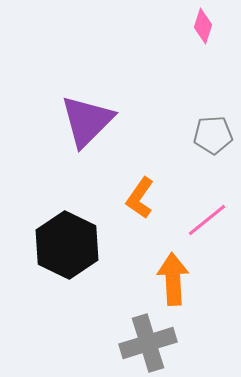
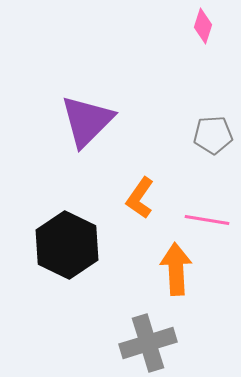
pink line: rotated 48 degrees clockwise
orange arrow: moved 3 px right, 10 px up
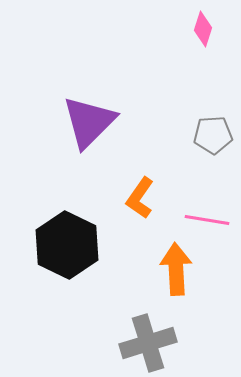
pink diamond: moved 3 px down
purple triangle: moved 2 px right, 1 px down
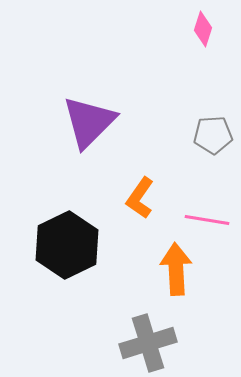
black hexagon: rotated 8 degrees clockwise
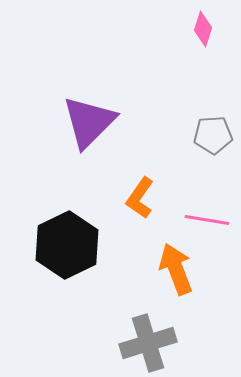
orange arrow: rotated 18 degrees counterclockwise
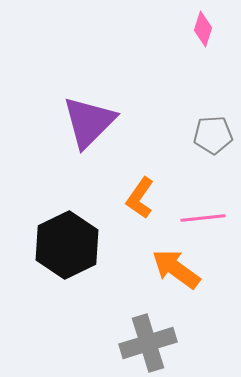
pink line: moved 4 px left, 2 px up; rotated 15 degrees counterclockwise
orange arrow: rotated 33 degrees counterclockwise
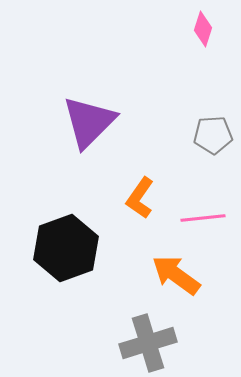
black hexagon: moved 1 px left, 3 px down; rotated 6 degrees clockwise
orange arrow: moved 6 px down
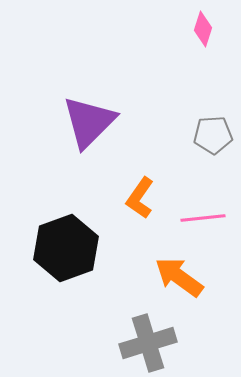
orange arrow: moved 3 px right, 2 px down
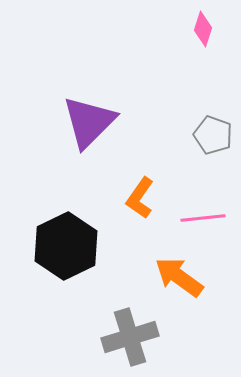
gray pentagon: rotated 24 degrees clockwise
black hexagon: moved 2 px up; rotated 6 degrees counterclockwise
gray cross: moved 18 px left, 6 px up
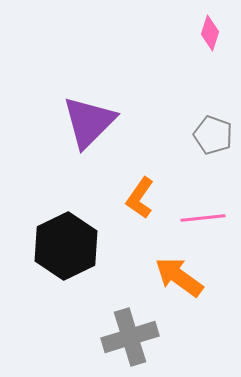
pink diamond: moved 7 px right, 4 px down
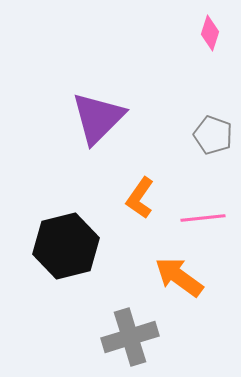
purple triangle: moved 9 px right, 4 px up
black hexagon: rotated 12 degrees clockwise
